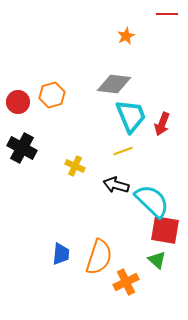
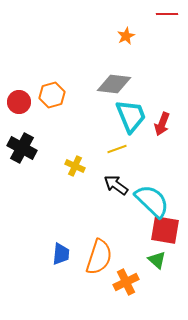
red circle: moved 1 px right
yellow line: moved 6 px left, 2 px up
black arrow: rotated 20 degrees clockwise
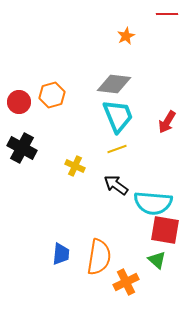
cyan trapezoid: moved 13 px left
red arrow: moved 5 px right, 2 px up; rotated 10 degrees clockwise
cyan semicircle: moved 1 px right, 2 px down; rotated 141 degrees clockwise
orange semicircle: rotated 9 degrees counterclockwise
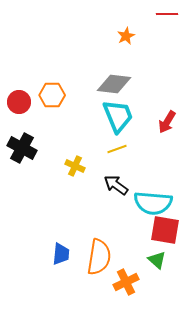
orange hexagon: rotated 15 degrees clockwise
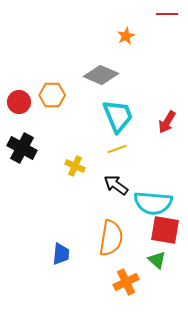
gray diamond: moved 13 px left, 9 px up; rotated 16 degrees clockwise
orange semicircle: moved 12 px right, 19 px up
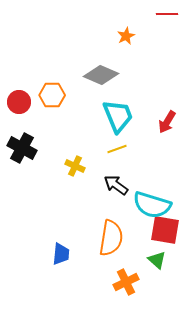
cyan semicircle: moved 1 px left, 2 px down; rotated 12 degrees clockwise
